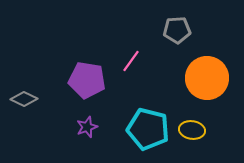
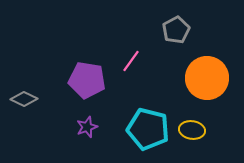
gray pentagon: moved 1 px left; rotated 24 degrees counterclockwise
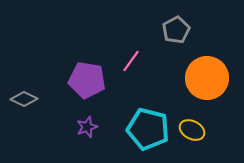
yellow ellipse: rotated 20 degrees clockwise
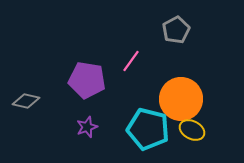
orange circle: moved 26 px left, 21 px down
gray diamond: moved 2 px right, 2 px down; rotated 12 degrees counterclockwise
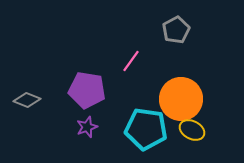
purple pentagon: moved 10 px down
gray diamond: moved 1 px right, 1 px up; rotated 8 degrees clockwise
cyan pentagon: moved 2 px left; rotated 6 degrees counterclockwise
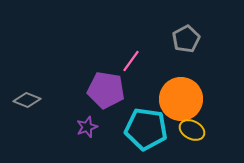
gray pentagon: moved 10 px right, 9 px down
purple pentagon: moved 19 px right
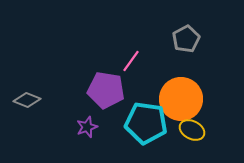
cyan pentagon: moved 6 px up
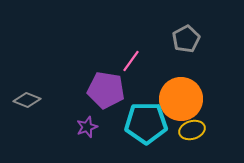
cyan pentagon: rotated 9 degrees counterclockwise
yellow ellipse: rotated 45 degrees counterclockwise
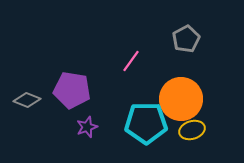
purple pentagon: moved 34 px left
